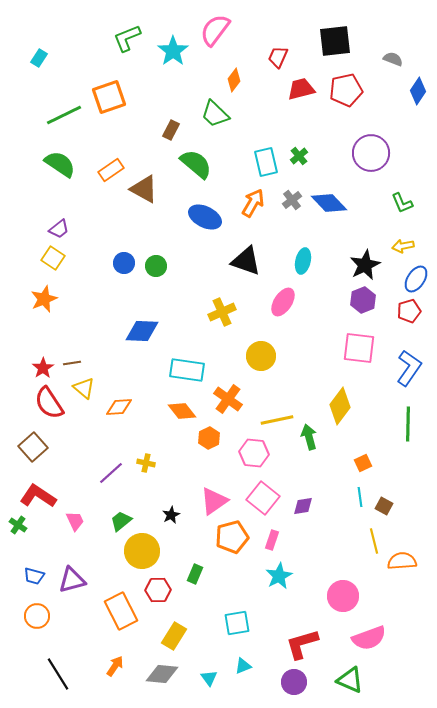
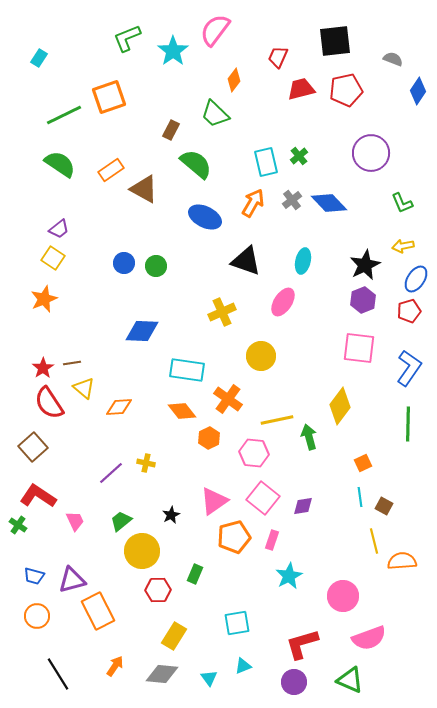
orange pentagon at (232, 537): moved 2 px right
cyan star at (279, 576): moved 10 px right
orange rectangle at (121, 611): moved 23 px left
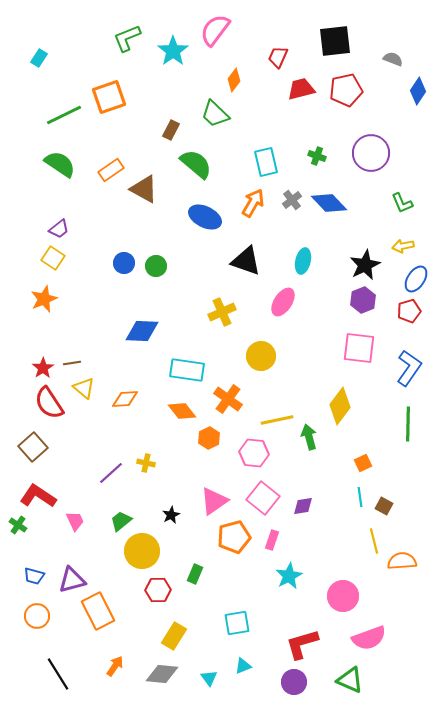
green cross at (299, 156): moved 18 px right; rotated 30 degrees counterclockwise
orange diamond at (119, 407): moved 6 px right, 8 px up
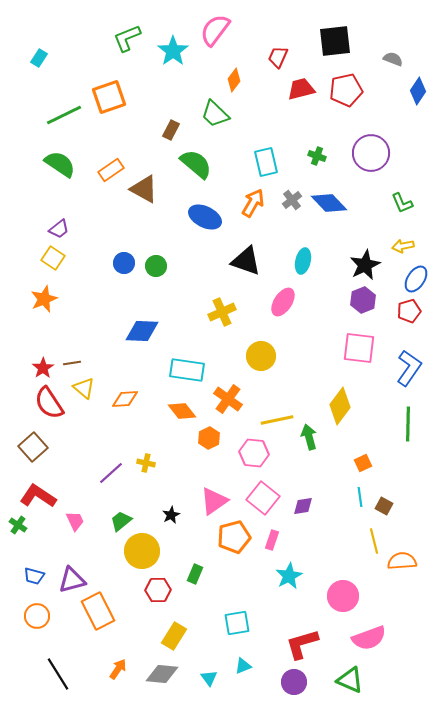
orange arrow at (115, 666): moved 3 px right, 3 px down
